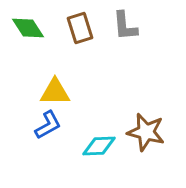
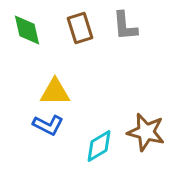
green diamond: moved 1 px left, 2 px down; rotated 20 degrees clockwise
blue L-shape: rotated 56 degrees clockwise
cyan diamond: rotated 28 degrees counterclockwise
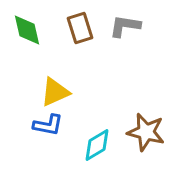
gray L-shape: rotated 104 degrees clockwise
yellow triangle: rotated 24 degrees counterclockwise
blue L-shape: rotated 16 degrees counterclockwise
cyan diamond: moved 2 px left, 1 px up
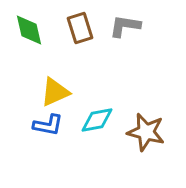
green diamond: moved 2 px right
cyan diamond: moved 25 px up; rotated 20 degrees clockwise
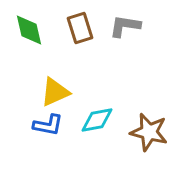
brown star: moved 3 px right
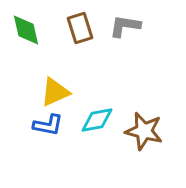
green diamond: moved 3 px left
brown star: moved 5 px left, 1 px up
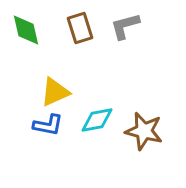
gray L-shape: rotated 24 degrees counterclockwise
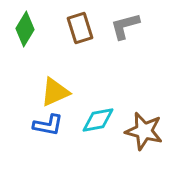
green diamond: moved 1 px left, 1 px up; rotated 44 degrees clockwise
cyan diamond: moved 1 px right
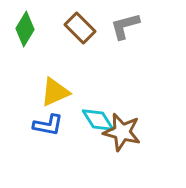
brown rectangle: rotated 28 degrees counterclockwise
cyan diamond: rotated 68 degrees clockwise
brown star: moved 22 px left, 1 px down
